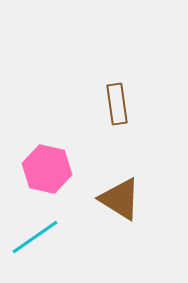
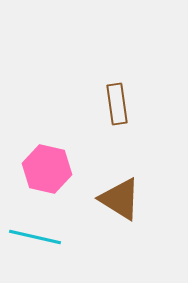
cyan line: rotated 48 degrees clockwise
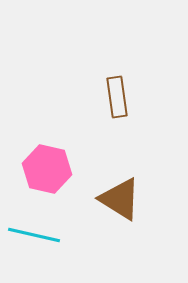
brown rectangle: moved 7 px up
cyan line: moved 1 px left, 2 px up
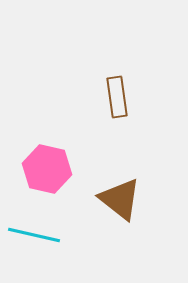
brown triangle: rotated 6 degrees clockwise
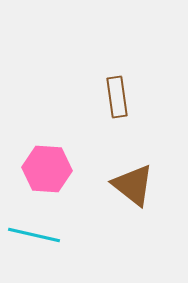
pink hexagon: rotated 9 degrees counterclockwise
brown triangle: moved 13 px right, 14 px up
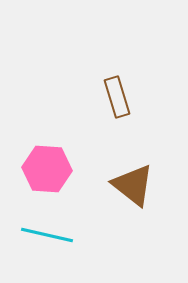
brown rectangle: rotated 9 degrees counterclockwise
cyan line: moved 13 px right
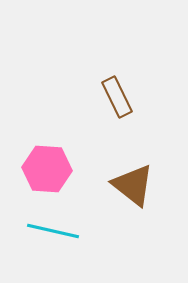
brown rectangle: rotated 9 degrees counterclockwise
cyan line: moved 6 px right, 4 px up
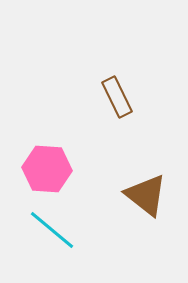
brown triangle: moved 13 px right, 10 px down
cyan line: moved 1 px left, 1 px up; rotated 27 degrees clockwise
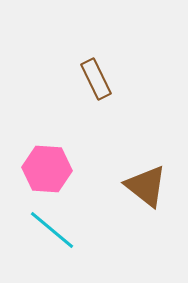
brown rectangle: moved 21 px left, 18 px up
brown triangle: moved 9 px up
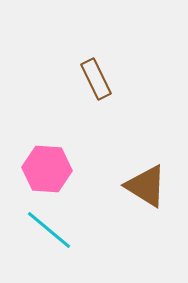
brown triangle: rotated 6 degrees counterclockwise
cyan line: moved 3 px left
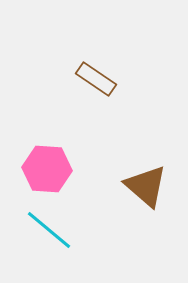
brown rectangle: rotated 30 degrees counterclockwise
brown triangle: rotated 9 degrees clockwise
